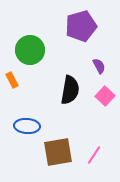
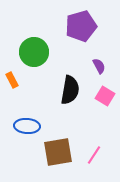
green circle: moved 4 px right, 2 px down
pink square: rotated 12 degrees counterclockwise
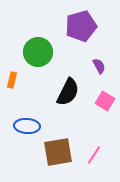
green circle: moved 4 px right
orange rectangle: rotated 42 degrees clockwise
black semicircle: moved 2 px left, 2 px down; rotated 16 degrees clockwise
pink square: moved 5 px down
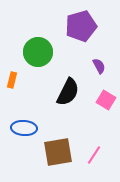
pink square: moved 1 px right, 1 px up
blue ellipse: moved 3 px left, 2 px down
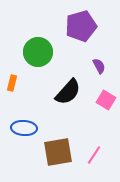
orange rectangle: moved 3 px down
black semicircle: rotated 16 degrees clockwise
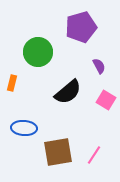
purple pentagon: moved 1 px down
black semicircle: rotated 8 degrees clockwise
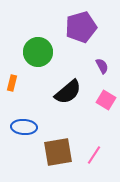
purple semicircle: moved 3 px right
blue ellipse: moved 1 px up
